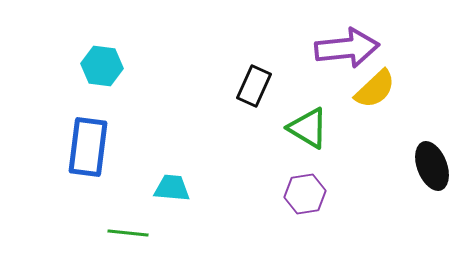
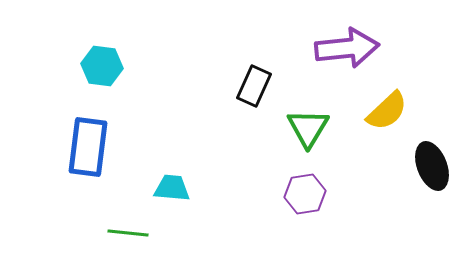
yellow semicircle: moved 12 px right, 22 px down
green triangle: rotated 30 degrees clockwise
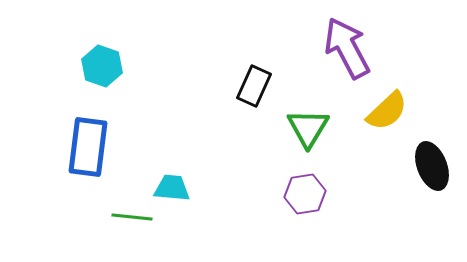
purple arrow: rotated 112 degrees counterclockwise
cyan hexagon: rotated 12 degrees clockwise
green line: moved 4 px right, 16 px up
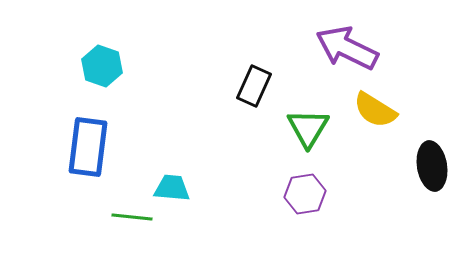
purple arrow: rotated 36 degrees counterclockwise
yellow semicircle: moved 12 px left, 1 px up; rotated 75 degrees clockwise
black ellipse: rotated 12 degrees clockwise
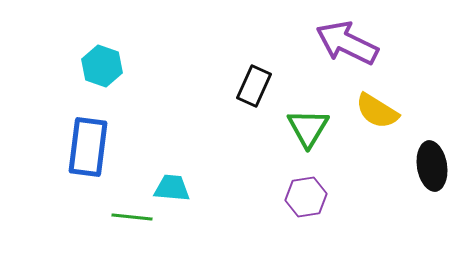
purple arrow: moved 5 px up
yellow semicircle: moved 2 px right, 1 px down
purple hexagon: moved 1 px right, 3 px down
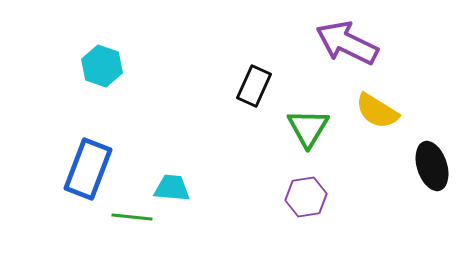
blue rectangle: moved 22 px down; rotated 14 degrees clockwise
black ellipse: rotated 9 degrees counterclockwise
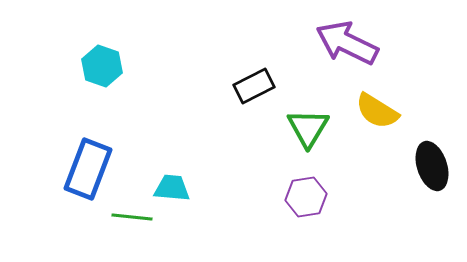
black rectangle: rotated 39 degrees clockwise
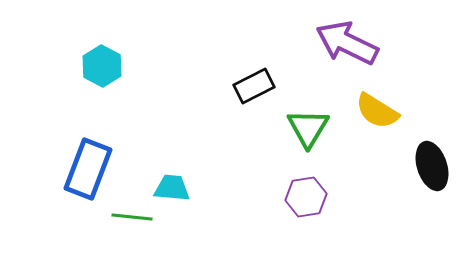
cyan hexagon: rotated 9 degrees clockwise
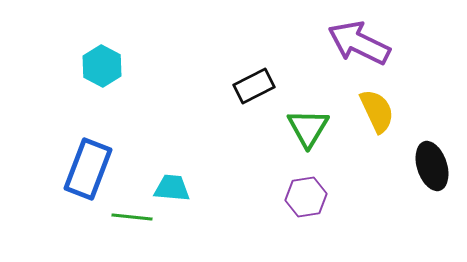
purple arrow: moved 12 px right
yellow semicircle: rotated 147 degrees counterclockwise
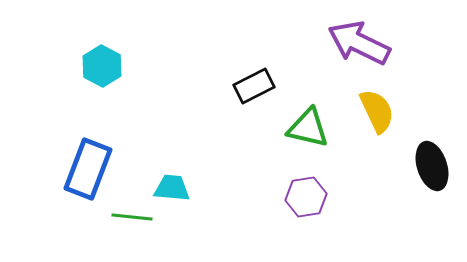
green triangle: rotated 48 degrees counterclockwise
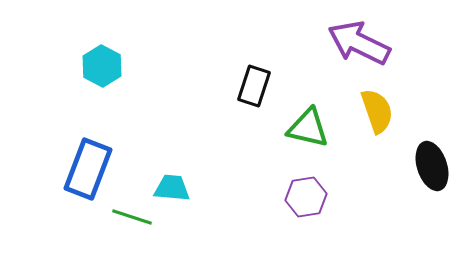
black rectangle: rotated 45 degrees counterclockwise
yellow semicircle: rotated 6 degrees clockwise
green line: rotated 12 degrees clockwise
